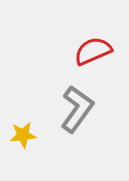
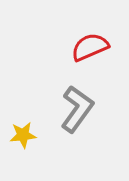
red semicircle: moved 3 px left, 4 px up
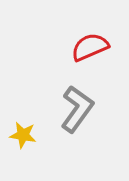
yellow star: rotated 16 degrees clockwise
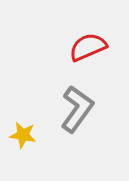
red semicircle: moved 2 px left
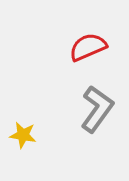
gray L-shape: moved 20 px right
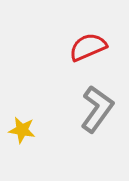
yellow star: moved 1 px left, 5 px up
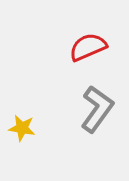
yellow star: moved 2 px up
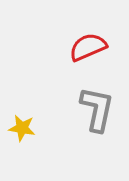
gray L-shape: rotated 24 degrees counterclockwise
